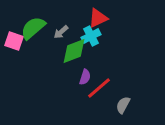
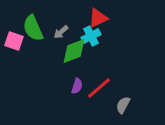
green semicircle: rotated 72 degrees counterclockwise
purple semicircle: moved 8 px left, 9 px down
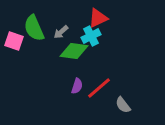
green semicircle: moved 1 px right
green diamond: rotated 28 degrees clockwise
gray semicircle: rotated 66 degrees counterclockwise
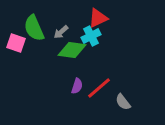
pink square: moved 2 px right, 2 px down
green diamond: moved 2 px left, 1 px up
gray semicircle: moved 3 px up
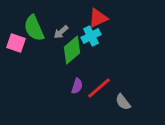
green diamond: rotated 48 degrees counterclockwise
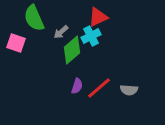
red triangle: moved 1 px up
green semicircle: moved 10 px up
gray semicircle: moved 6 px right, 12 px up; rotated 48 degrees counterclockwise
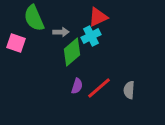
gray arrow: rotated 140 degrees counterclockwise
green diamond: moved 2 px down
gray semicircle: rotated 90 degrees clockwise
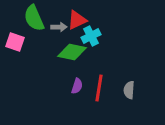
red triangle: moved 21 px left, 3 px down
gray arrow: moved 2 px left, 5 px up
pink square: moved 1 px left, 1 px up
green diamond: rotated 52 degrees clockwise
red line: rotated 40 degrees counterclockwise
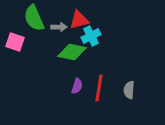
red triangle: moved 2 px right; rotated 10 degrees clockwise
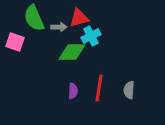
red triangle: moved 2 px up
green diamond: rotated 12 degrees counterclockwise
purple semicircle: moved 4 px left, 5 px down; rotated 14 degrees counterclockwise
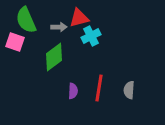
green semicircle: moved 8 px left, 2 px down
green diamond: moved 18 px left, 5 px down; rotated 36 degrees counterclockwise
